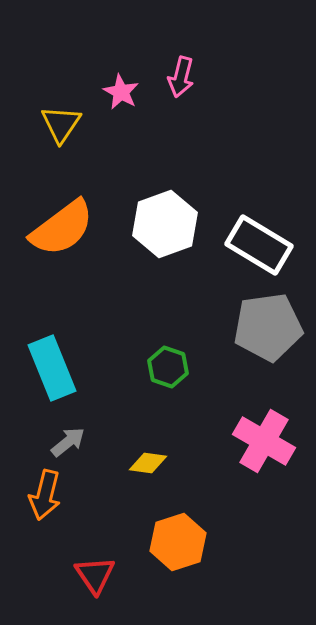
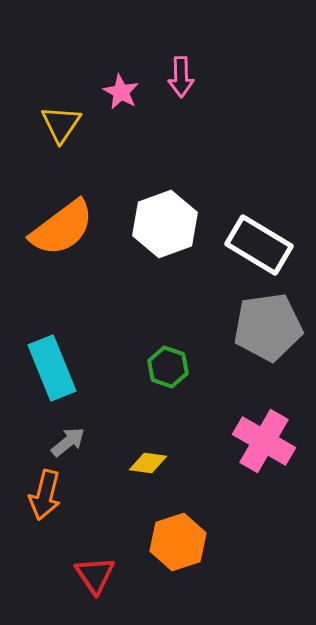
pink arrow: rotated 15 degrees counterclockwise
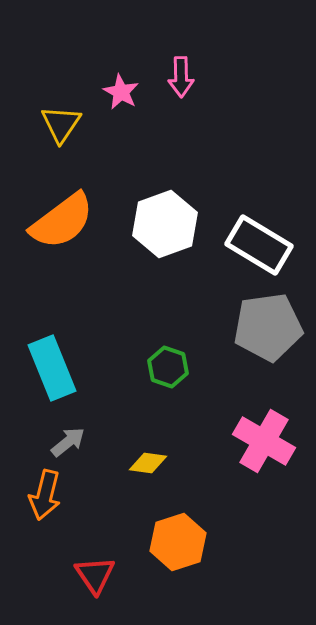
orange semicircle: moved 7 px up
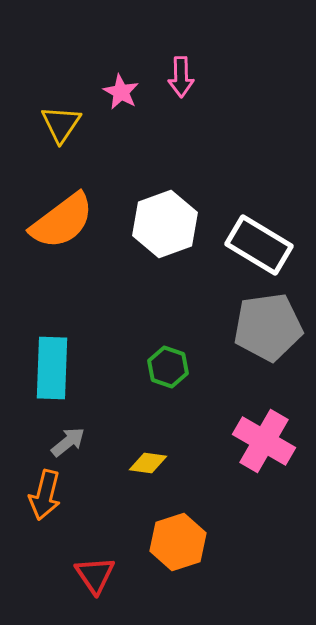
cyan rectangle: rotated 24 degrees clockwise
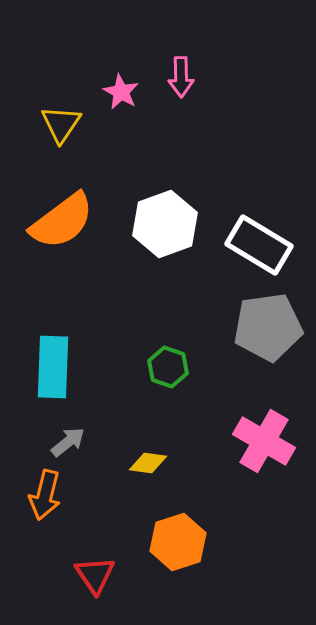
cyan rectangle: moved 1 px right, 1 px up
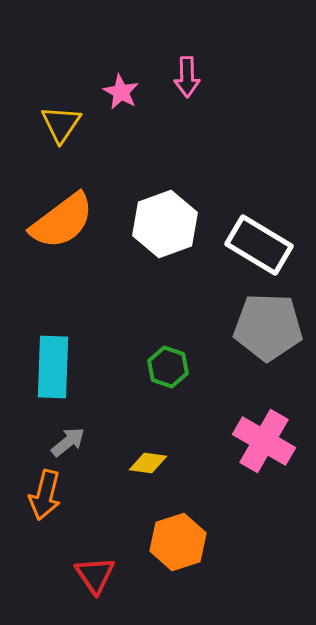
pink arrow: moved 6 px right
gray pentagon: rotated 10 degrees clockwise
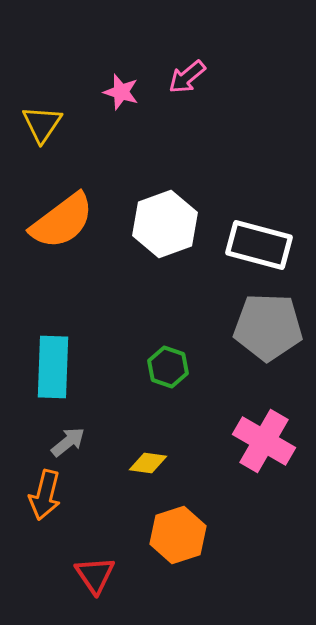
pink arrow: rotated 51 degrees clockwise
pink star: rotated 12 degrees counterclockwise
yellow triangle: moved 19 px left
white rectangle: rotated 16 degrees counterclockwise
orange hexagon: moved 7 px up
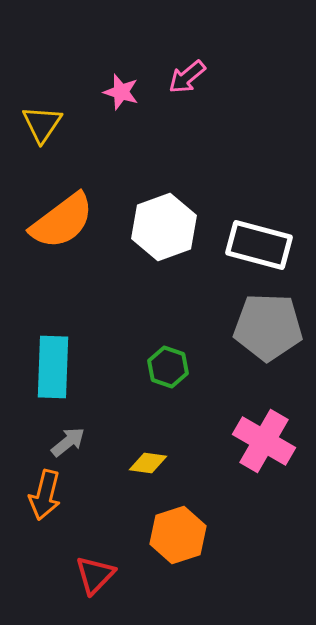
white hexagon: moved 1 px left, 3 px down
red triangle: rotated 18 degrees clockwise
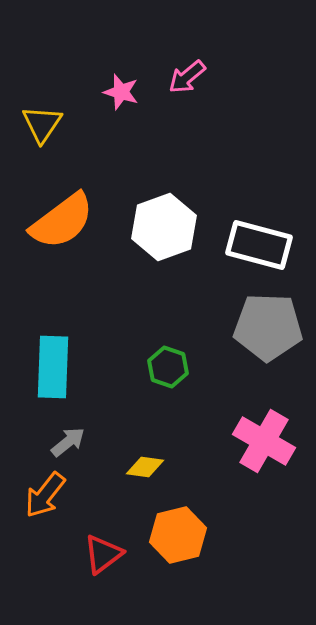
yellow diamond: moved 3 px left, 4 px down
orange arrow: rotated 24 degrees clockwise
orange hexagon: rotated 4 degrees clockwise
red triangle: moved 8 px right, 21 px up; rotated 9 degrees clockwise
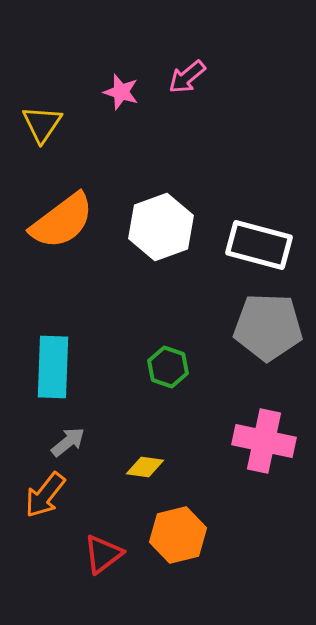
white hexagon: moved 3 px left
pink cross: rotated 18 degrees counterclockwise
